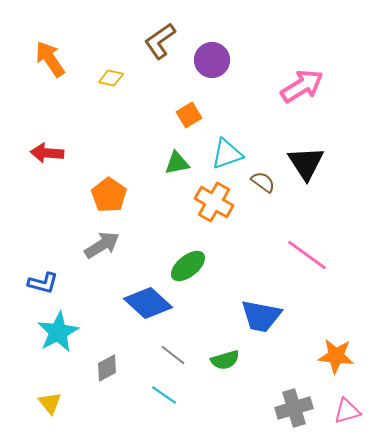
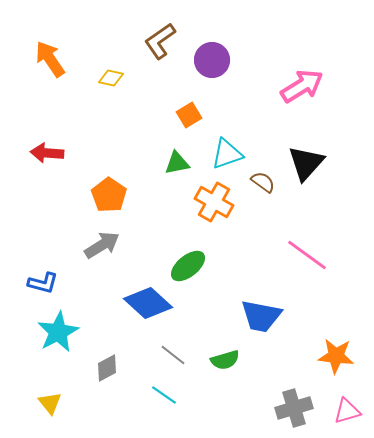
black triangle: rotated 15 degrees clockwise
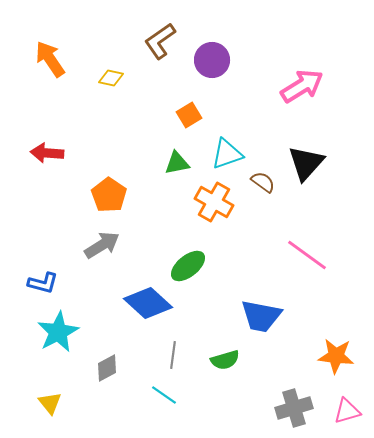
gray line: rotated 60 degrees clockwise
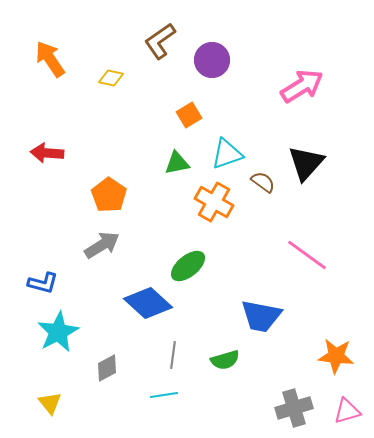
cyan line: rotated 44 degrees counterclockwise
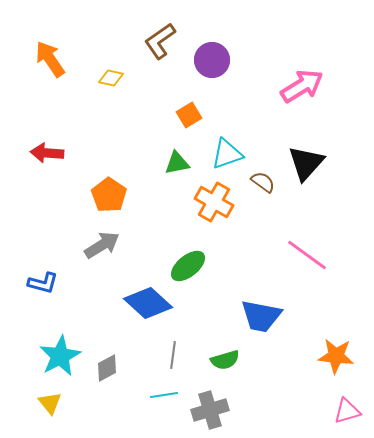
cyan star: moved 2 px right, 24 px down
gray cross: moved 84 px left, 2 px down
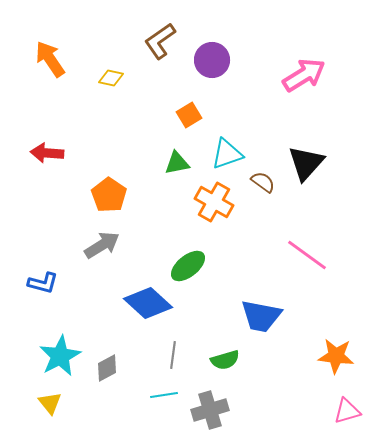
pink arrow: moved 2 px right, 11 px up
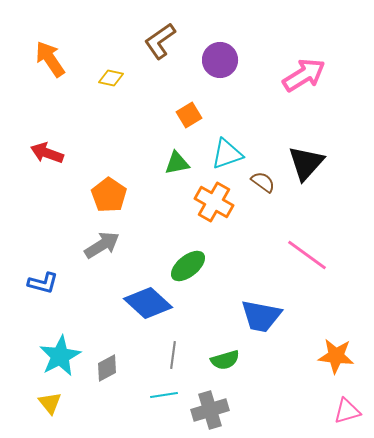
purple circle: moved 8 px right
red arrow: rotated 16 degrees clockwise
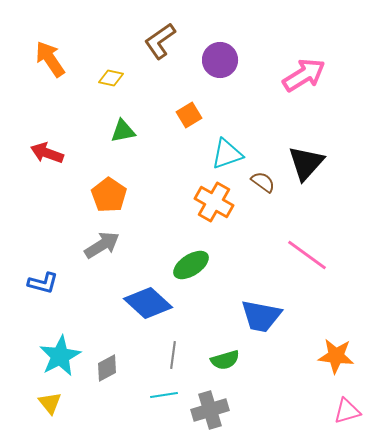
green triangle: moved 54 px left, 32 px up
green ellipse: moved 3 px right, 1 px up; rotated 6 degrees clockwise
